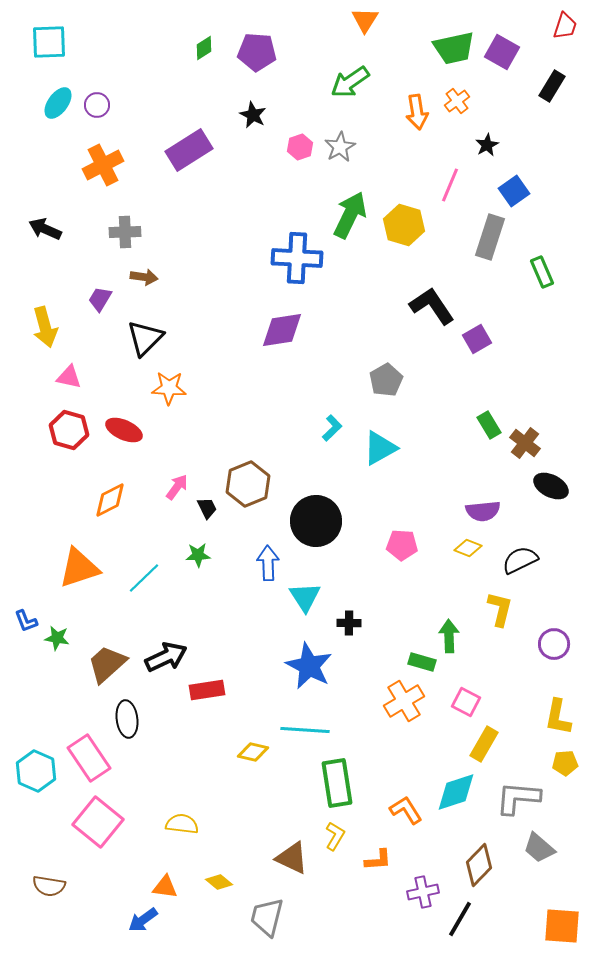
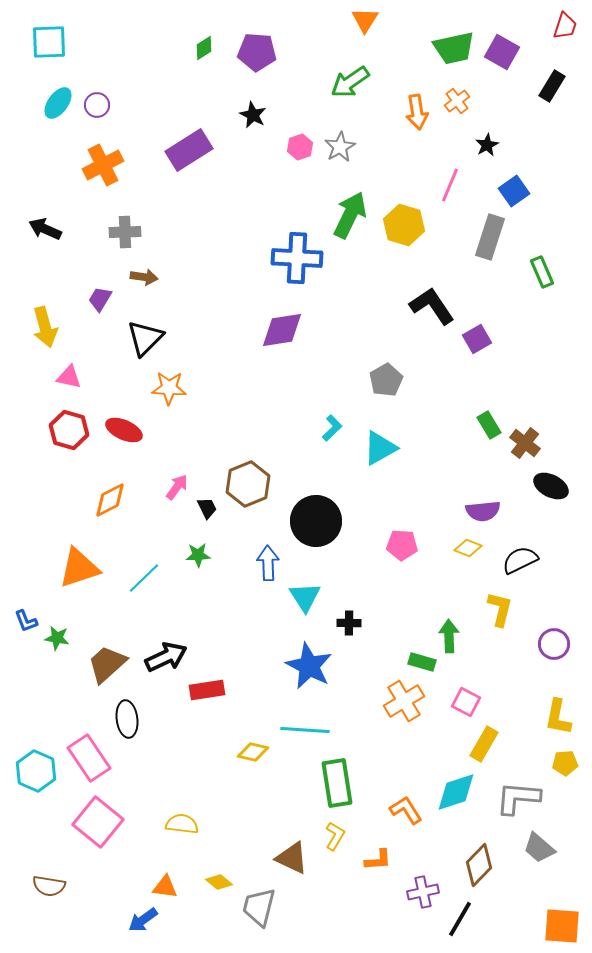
gray trapezoid at (267, 917): moved 8 px left, 10 px up
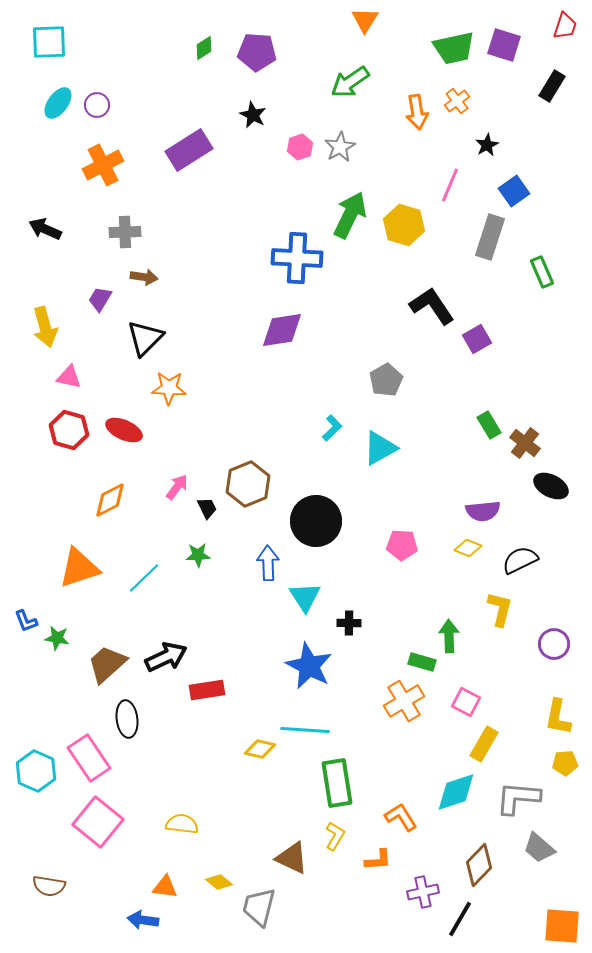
purple square at (502, 52): moved 2 px right, 7 px up; rotated 12 degrees counterclockwise
yellow diamond at (253, 752): moved 7 px right, 3 px up
orange L-shape at (406, 810): moved 5 px left, 7 px down
blue arrow at (143, 920): rotated 44 degrees clockwise
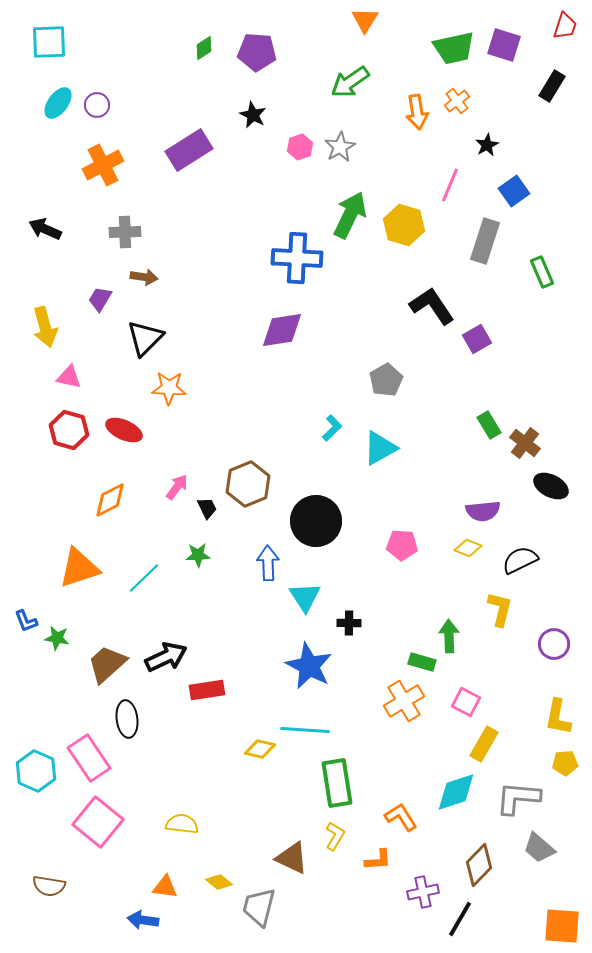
gray rectangle at (490, 237): moved 5 px left, 4 px down
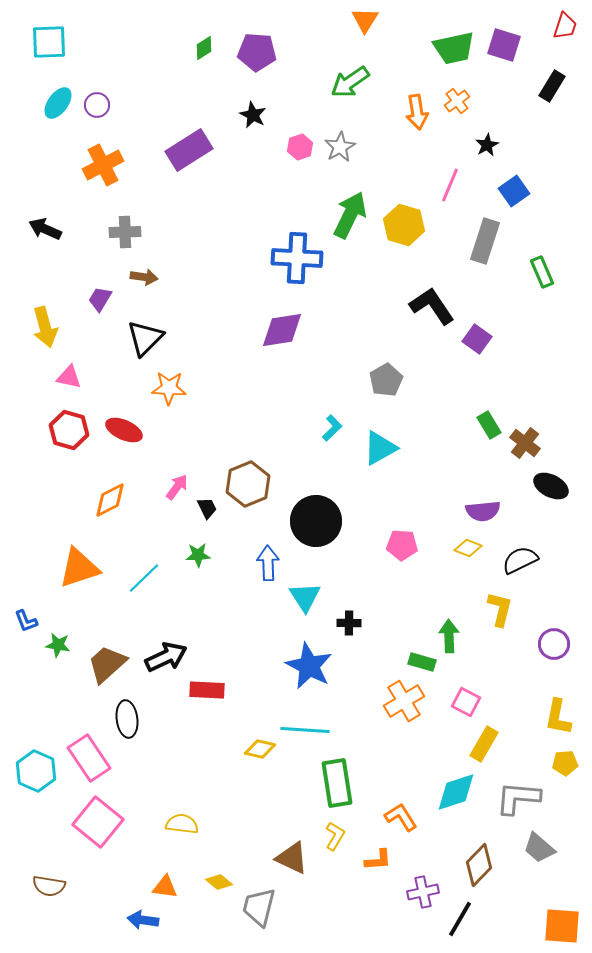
purple square at (477, 339): rotated 24 degrees counterclockwise
green star at (57, 638): moved 1 px right, 7 px down
red rectangle at (207, 690): rotated 12 degrees clockwise
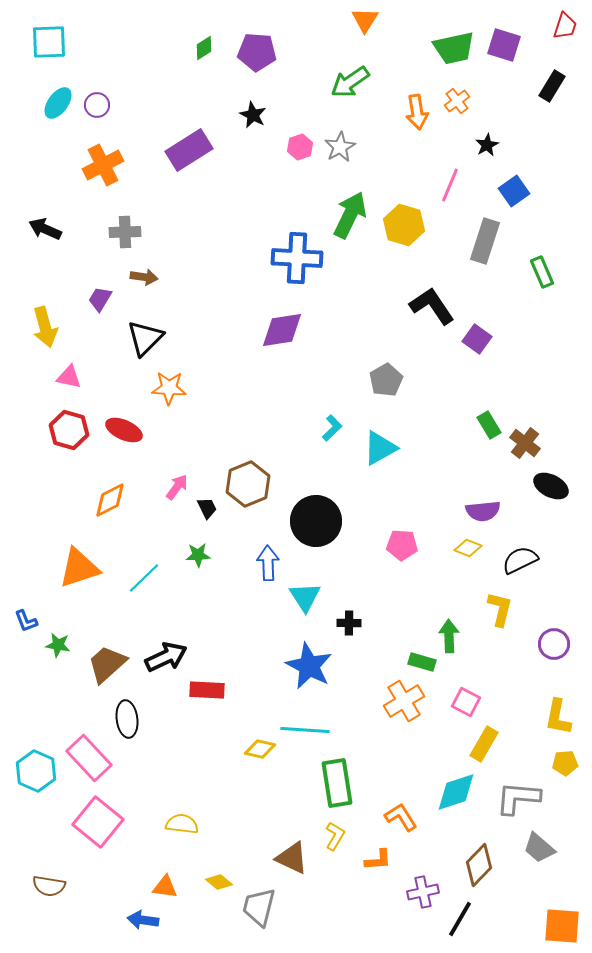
pink rectangle at (89, 758): rotated 9 degrees counterclockwise
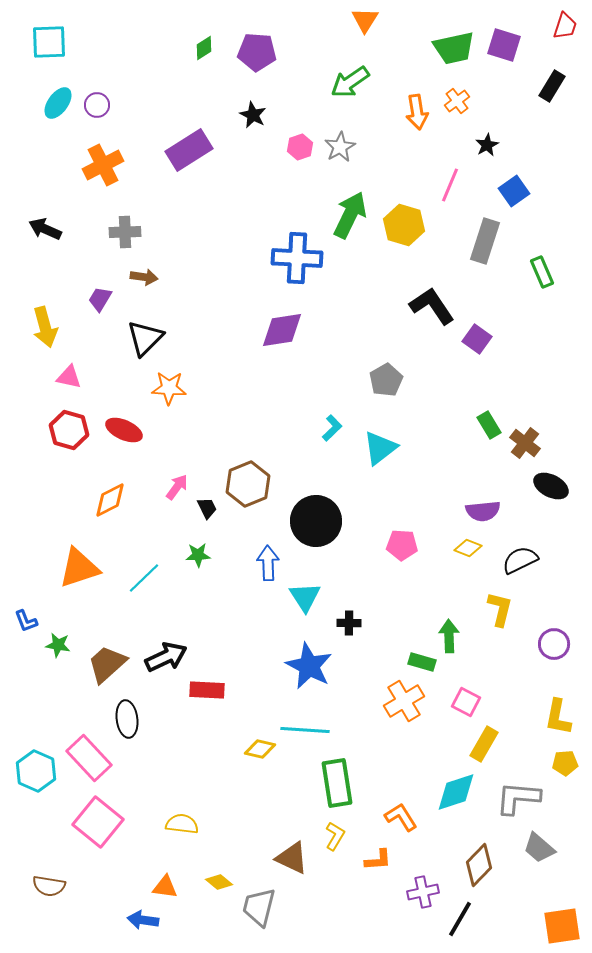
cyan triangle at (380, 448): rotated 9 degrees counterclockwise
orange square at (562, 926): rotated 12 degrees counterclockwise
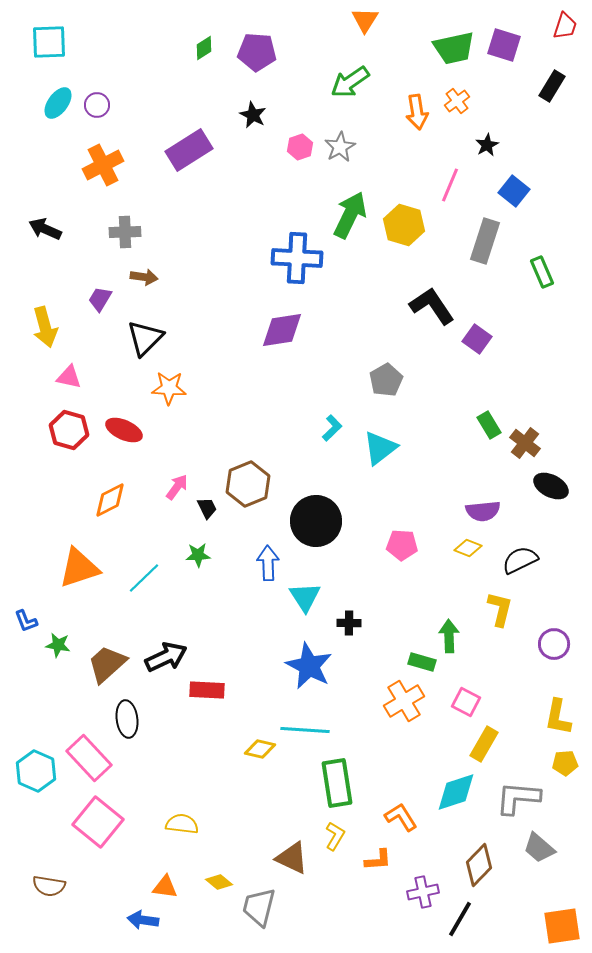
blue square at (514, 191): rotated 16 degrees counterclockwise
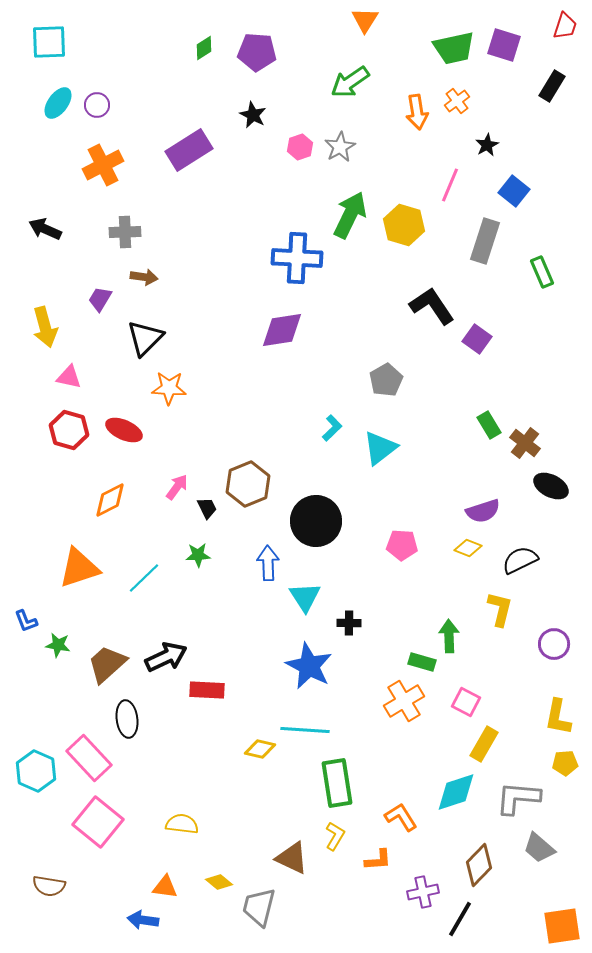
purple semicircle at (483, 511): rotated 12 degrees counterclockwise
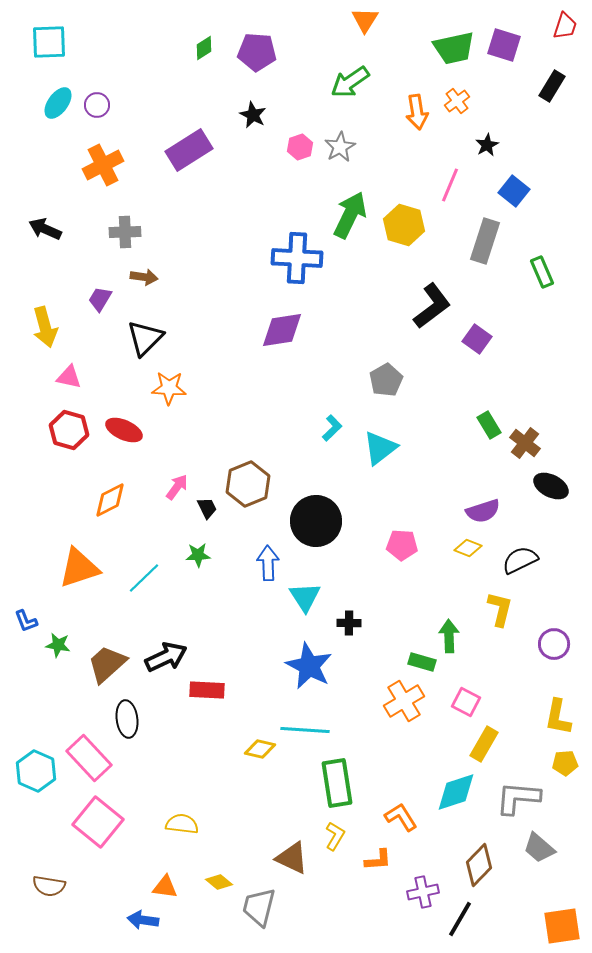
black L-shape at (432, 306): rotated 87 degrees clockwise
